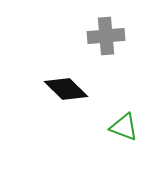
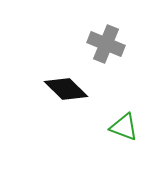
gray cross: moved 8 px down; rotated 27 degrees clockwise
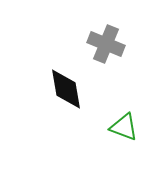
black diamond: rotated 36 degrees clockwise
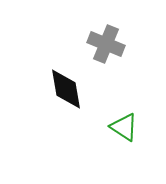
green triangle: rotated 12 degrees clockwise
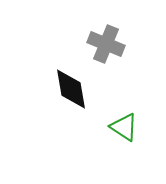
black diamond: moved 5 px right
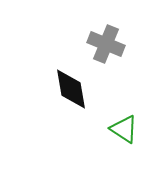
green triangle: moved 2 px down
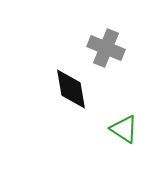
gray cross: moved 4 px down
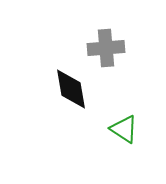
gray cross: rotated 27 degrees counterclockwise
